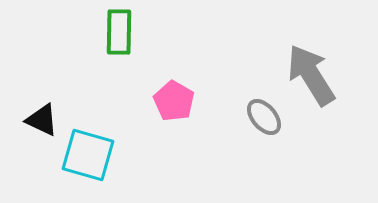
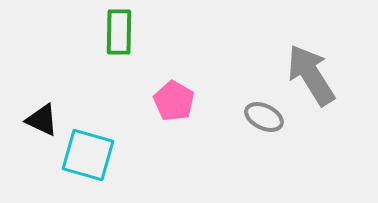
gray ellipse: rotated 24 degrees counterclockwise
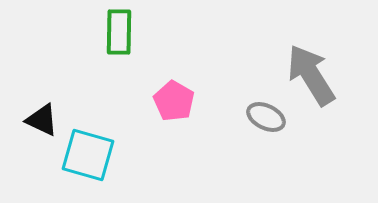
gray ellipse: moved 2 px right
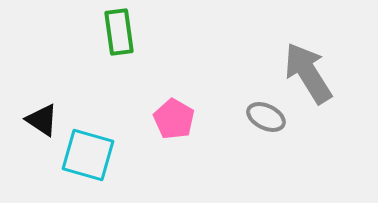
green rectangle: rotated 9 degrees counterclockwise
gray arrow: moved 3 px left, 2 px up
pink pentagon: moved 18 px down
black triangle: rotated 9 degrees clockwise
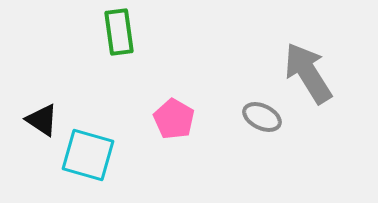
gray ellipse: moved 4 px left
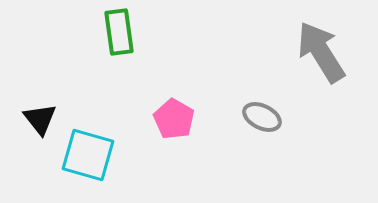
gray arrow: moved 13 px right, 21 px up
black triangle: moved 2 px left, 1 px up; rotated 18 degrees clockwise
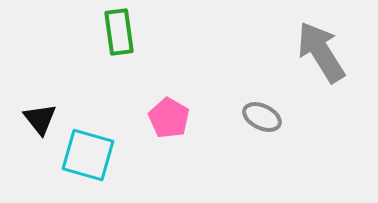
pink pentagon: moved 5 px left, 1 px up
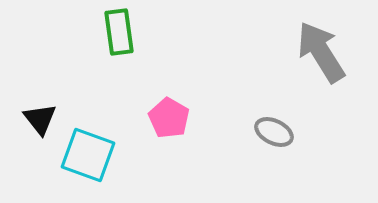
gray ellipse: moved 12 px right, 15 px down
cyan square: rotated 4 degrees clockwise
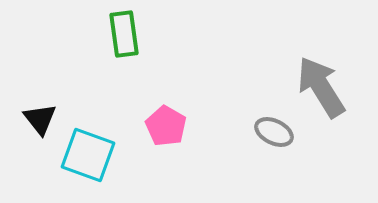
green rectangle: moved 5 px right, 2 px down
gray arrow: moved 35 px down
pink pentagon: moved 3 px left, 8 px down
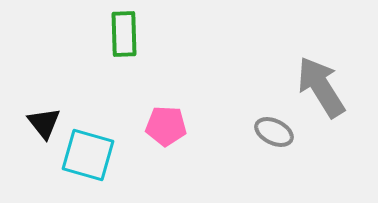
green rectangle: rotated 6 degrees clockwise
black triangle: moved 4 px right, 4 px down
pink pentagon: rotated 27 degrees counterclockwise
cyan square: rotated 4 degrees counterclockwise
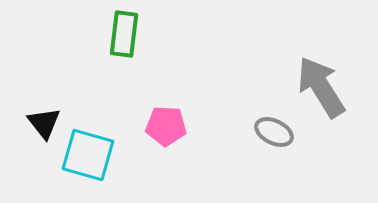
green rectangle: rotated 9 degrees clockwise
